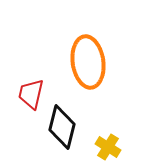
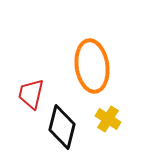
orange ellipse: moved 4 px right, 4 px down
yellow cross: moved 28 px up
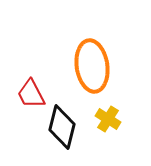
red trapezoid: rotated 40 degrees counterclockwise
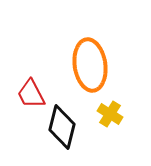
orange ellipse: moved 2 px left, 1 px up
yellow cross: moved 2 px right, 5 px up
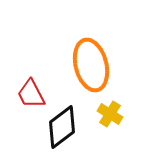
orange ellipse: moved 1 px right; rotated 6 degrees counterclockwise
black diamond: rotated 39 degrees clockwise
